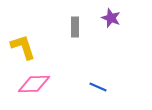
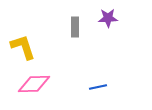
purple star: moved 3 px left; rotated 24 degrees counterclockwise
blue line: rotated 36 degrees counterclockwise
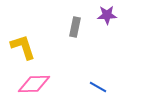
purple star: moved 1 px left, 3 px up
gray rectangle: rotated 12 degrees clockwise
blue line: rotated 42 degrees clockwise
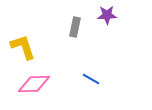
blue line: moved 7 px left, 8 px up
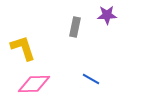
yellow L-shape: moved 1 px down
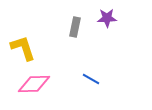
purple star: moved 3 px down
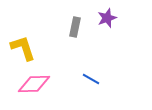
purple star: rotated 18 degrees counterclockwise
